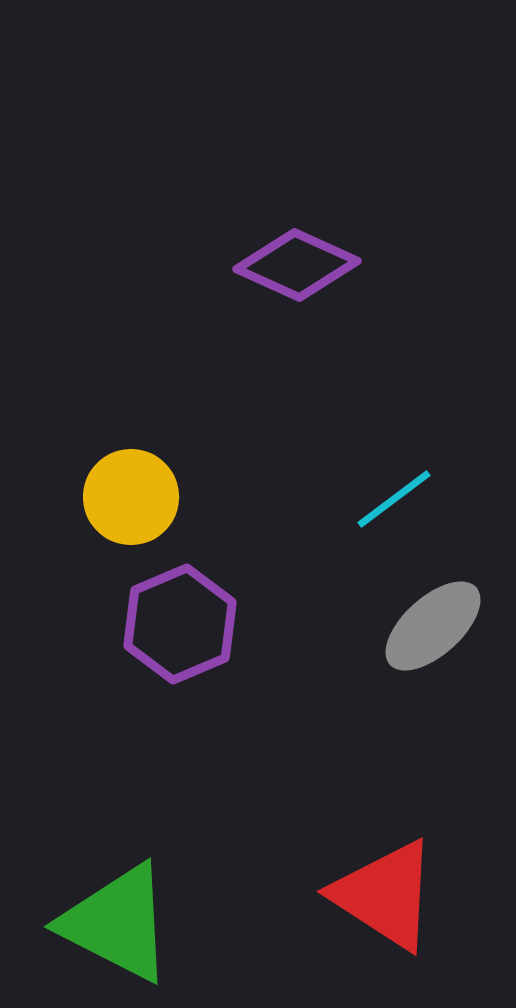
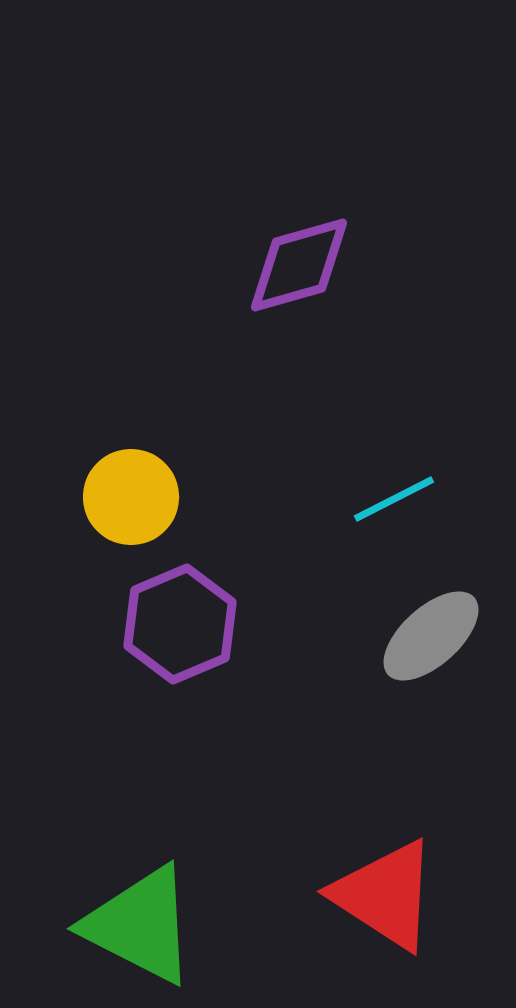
purple diamond: moved 2 px right; rotated 40 degrees counterclockwise
cyan line: rotated 10 degrees clockwise
gray ellipse: moved 2 px left, 10 px down
green triangle: moved 23 px right, 2 px down
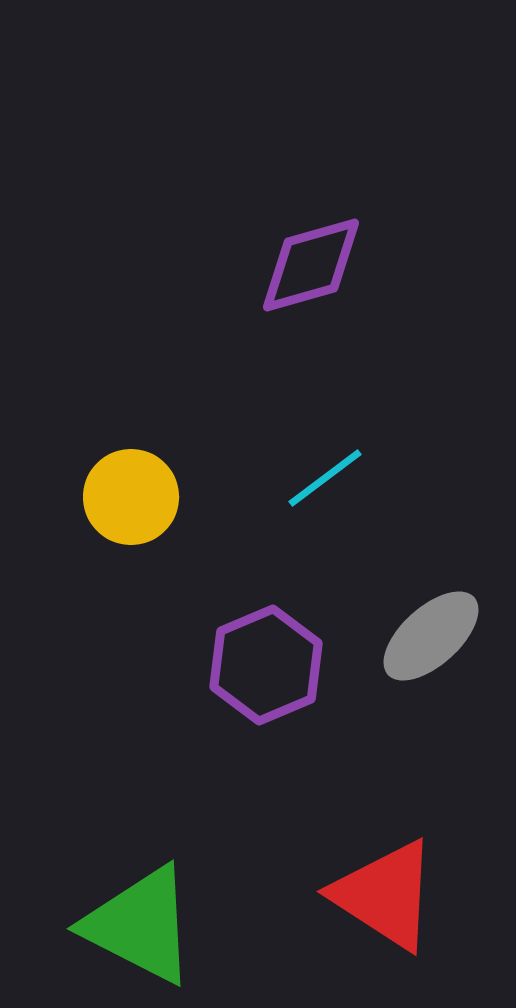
purple diamond: moved 12 px right
cyan line: moved 69 px left, 21 px up; rotated 10 degrees counterclockwise
purple hexagon: moved 86 px right, 41 px down
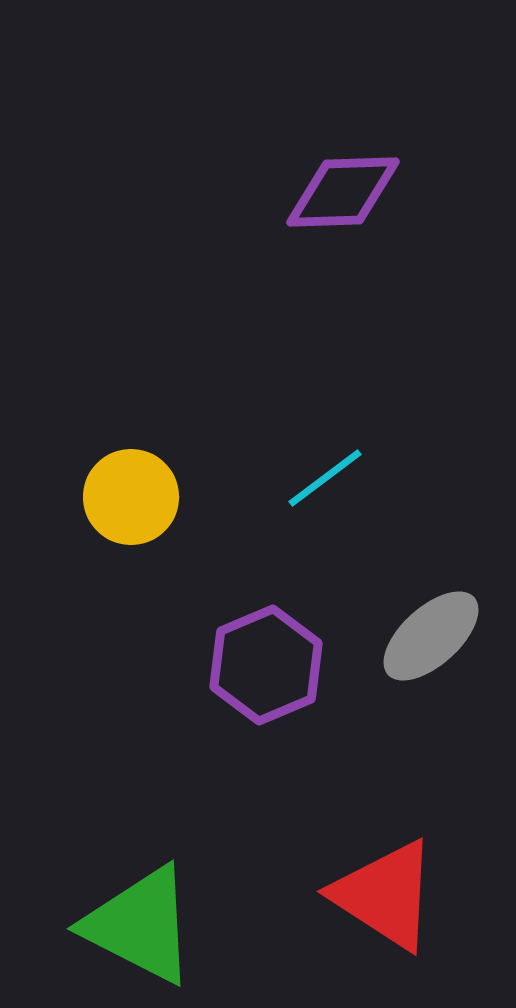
purple diamond: moved 32 px right, 73 px up; rotated 14 degrees clockwise
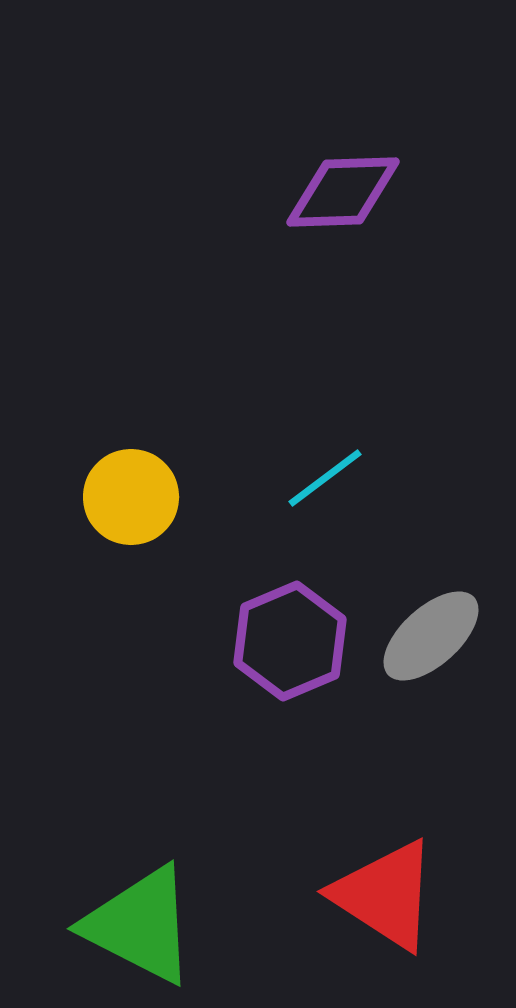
purple hexagon: moved 24 px right, 24 px up
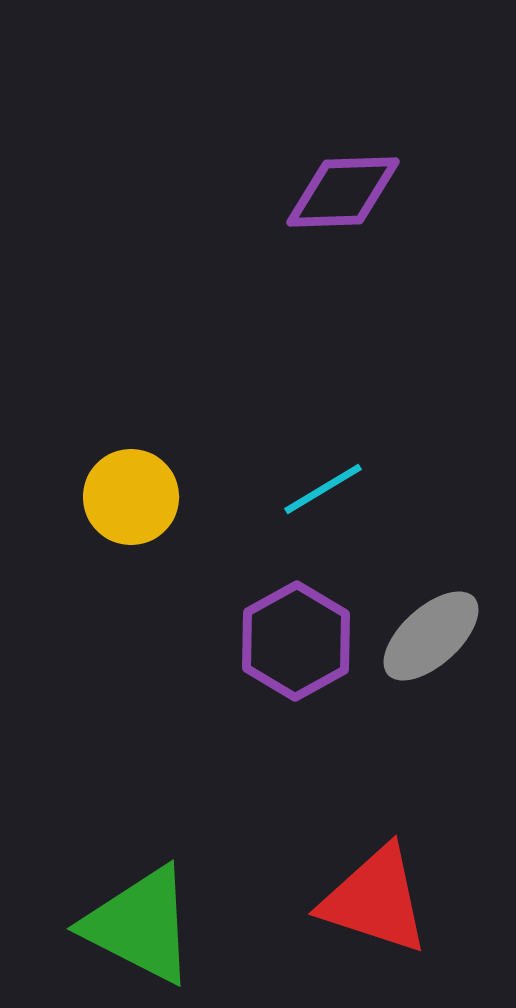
cyan line: moved 2 px left, 11 px down; rotated 6 degrees clockwise
purple hexagon: moved 6 px right; rotated 6 degrees counterclockwise
red triangle: moved 10 px left, 5 px down; rotated 15 degrees counterclockwise
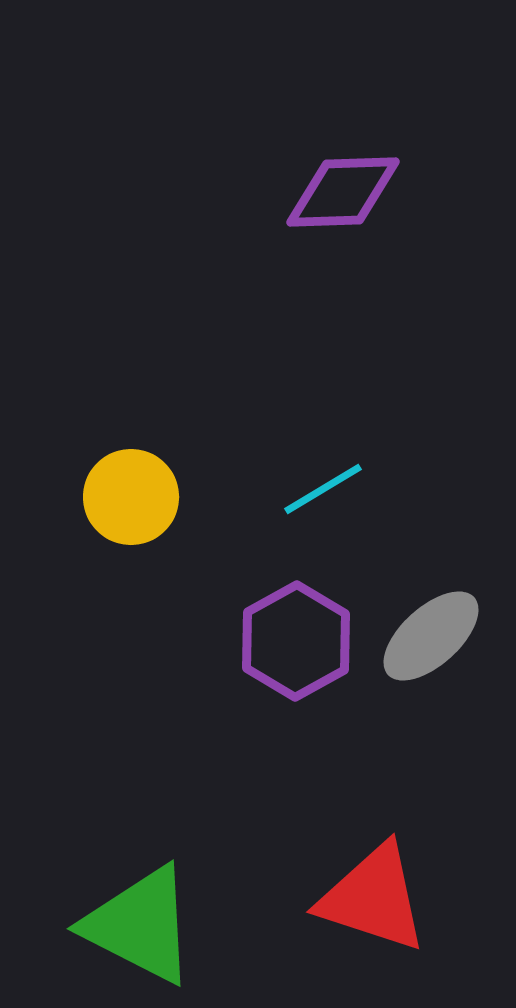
red triangle: moved 2 px left, 2 px up
